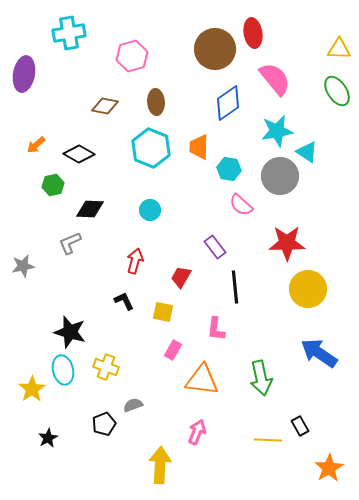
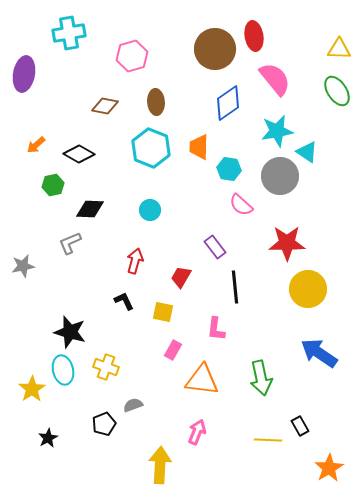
red ellipse at (253, 33): moved 1 px right, 3 px down
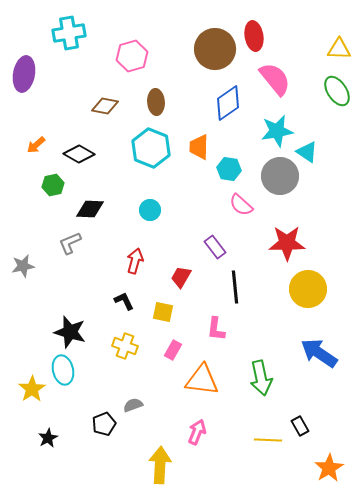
yellow cross at (106, 367): moved 19 px right, 21 px up
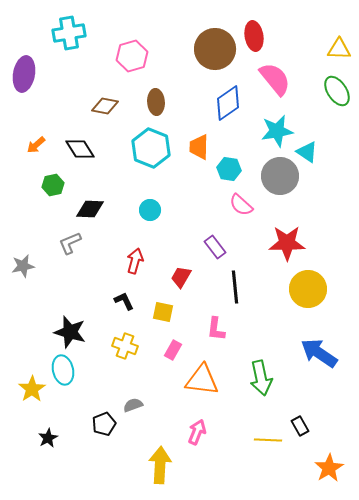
black diamond at (79, 154): moved 1 px right, 5 px up; rotated 28 degrees clockwise
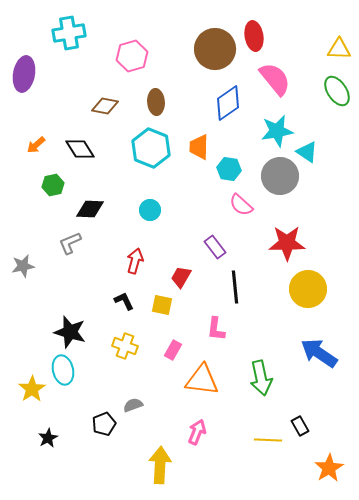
yellow square at (163, 312): moved 1 px left, 7 px up
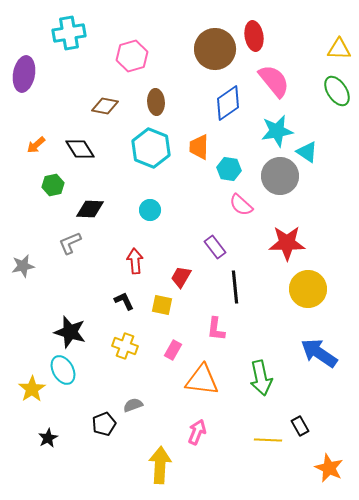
pink semicircle at (275, 79): moved 1 px left, 2 px down
red arrow at (135, 261): rotated 20 degrees counterclockwise
cyan ellipse at (63, 370): rotated 16 degrees counterclockwise
orange star at (329, 468): rotated 16 degrees counterclockwise
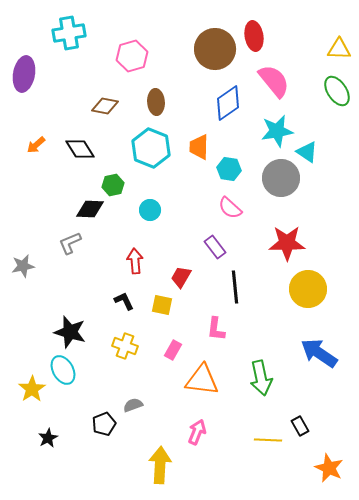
gray circle at (280, 176): moved 1 px right, 2 px down
green hexagon at (53, 185): moved 60 px right
pink semicircle at (241, 205): moved 11 px left, 3 px down
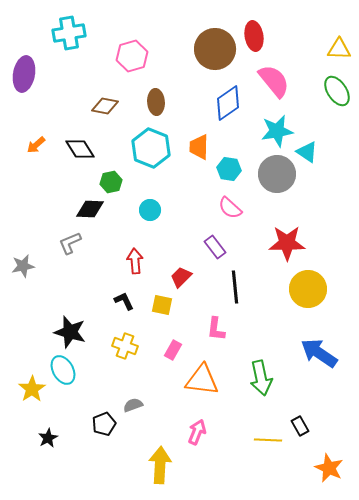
gray circle at (281, 178): moved 4 px left, 4 px up
green hexagon at (113, 185): moved 2 px left, 3 px up
red trapezoid at (181, 277): rotated 15 degrees clockwise
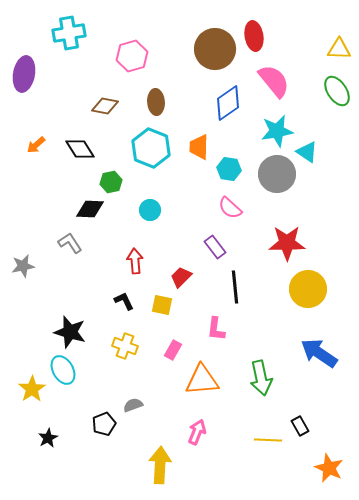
gray L-shape at (70, 243): rotated 80 degrees clockwise
orange triangle at (202, 380): rotated 12 degrees counterclockwise
